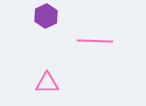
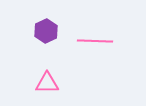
purple hexagon: moved 15 px down
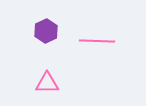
pink line: moved 2 px right
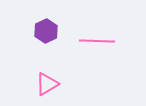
pink triangle: moved 1 px down; rotated 30 degrees counterclockwise
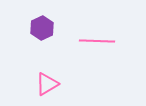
purple hexagon: moved 4 px left, 3 px up
